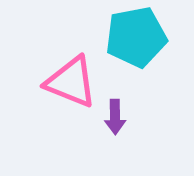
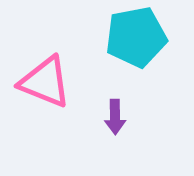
pink triangle: moved 26 px left
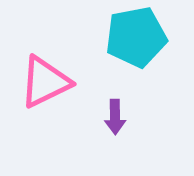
pink triangle: rotated 48 degrees counterclockwise
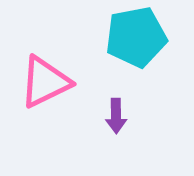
purple arrow: moved 1 px right, 1 px up
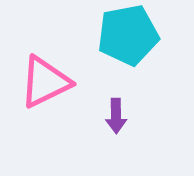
cyan pentagon: moved 8 px left, 2 px up
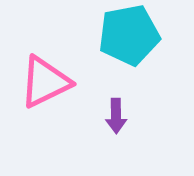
cyan pentagon: moved 1 px right
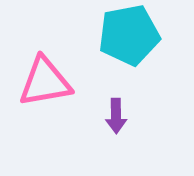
pink triangle: rotated 16 degrees clockwise
